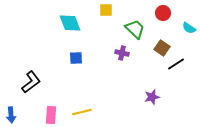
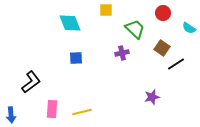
purple cross: rotated 24 degrees counterclockwise
pink rectangle: moved 1 px right, 6 px up
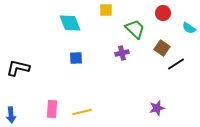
black L-shape: moved 13 px left, 14 px up; rotated 130 degrees counterclockwise
purple star: moved 5 px right, 11 px down
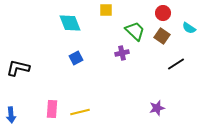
green trapezoid: moved 2 px down
brown square: moved 12 px up
blue square: rotated 24 degrees counterclockwise
yellow line: moved 2 px left
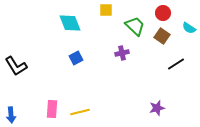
green trapezoid: moved 5 px up
black L-shape: moved 2 px left, 2 px up; rotated 135 degrees counterclockwise
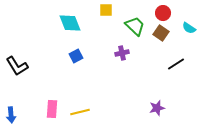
brown square: moved 1 px left, 3 px up
blue square: moved 2 px up
black L-shape: moved 1 px right
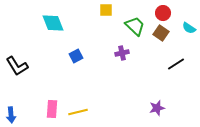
cyan diamond: moved 17 px left
yellow line: moved 2 px left
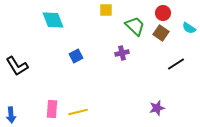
cyan diamond: moved 3 px up
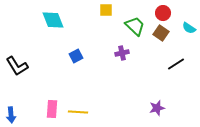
yellow line: rotated 18 degrees clockwise
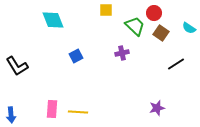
red circle: moved 9 px left
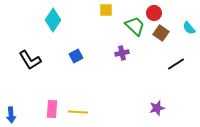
cyan diamond: rotated 55 degrees clockwise
cyan semicircle: rotated 16 degrees clockwise
black L-shape: moved 13 px right, 6 px up
